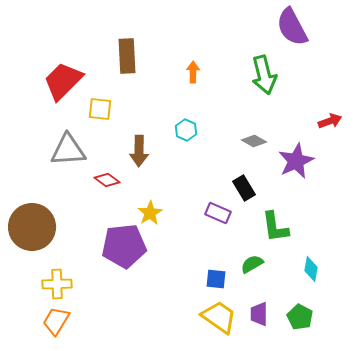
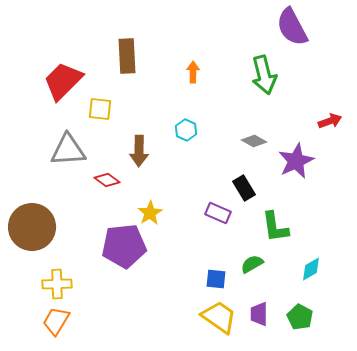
cyan diamond: rotated 50 degrees clockwise
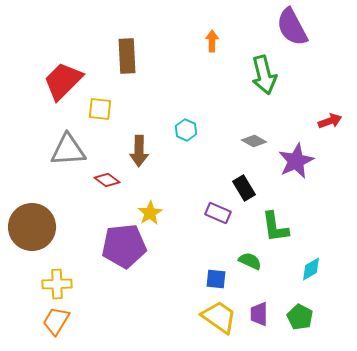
orange arrow: moved 19 px right, 31 px up
green semicircle: moved 2 px left, 3 px up; rotated 55 degrees clockwise
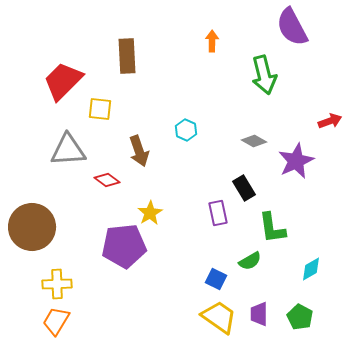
brown arrow: rotated 20 degrees counterclockwise
purple rectangle: rotated 55 degrees clockwise
green L-shape: moved 3 px left, 1 px down
green semicircle: rotated 125 degrees clockwise
blue square: rotated 20 degrees clockwise
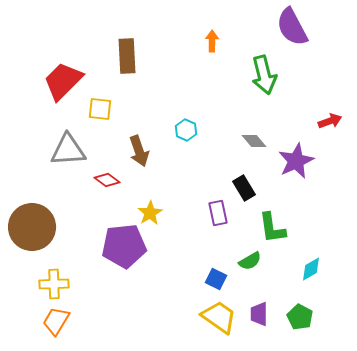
gray diamond: rotated 20 degrees clockwise
yellow cross: moved 3 px left
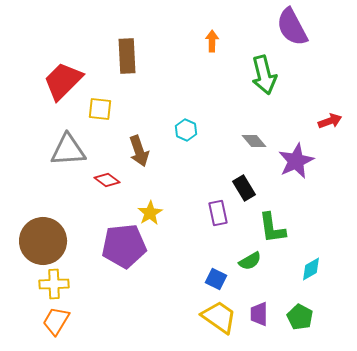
brown circle: moved 11 px right, 14 px down
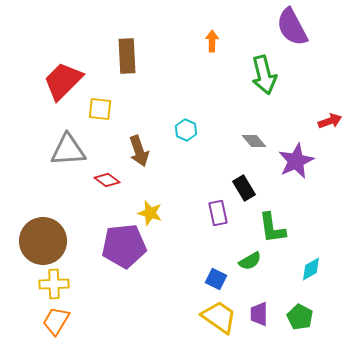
yellow star: rotated 25 degrees counterclockwise
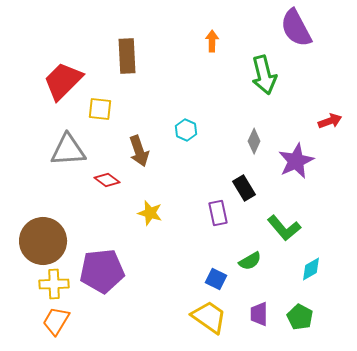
purple semicircle: moved 4 px right, 1 px down
gray diamond: rotated 65 degrees clockwise
green L-shape: moved 12 px right; rotated 32 degrees counterclockwise
purple pentagon: moved 22 px left, 25 px down
yellow trapezoid: moved 10 px left
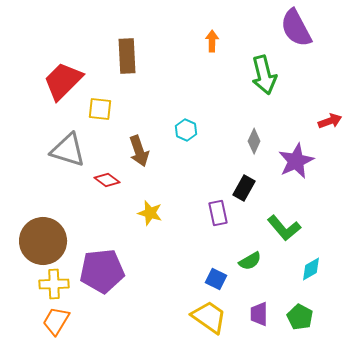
gray triangle: rotated 21 degrees clockwise
black rectangle: rotated 60 degrees clockwise
